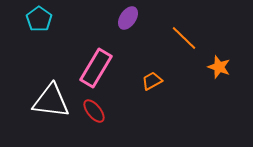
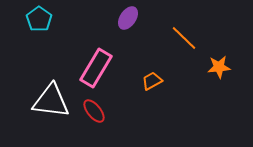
orange star: rotated 25 degrees counterclockwise
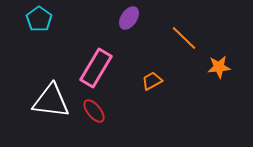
purple ellipse: moved 1 px right
